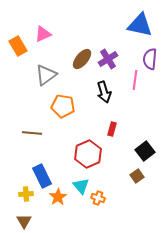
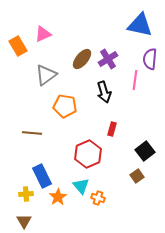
orange pentagon: moved 2 px right
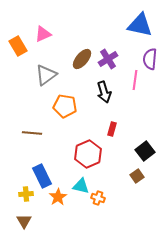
cyan triangle: rotated 36 degrees counterclockwise
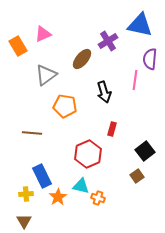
purple cross: moved 18 px up
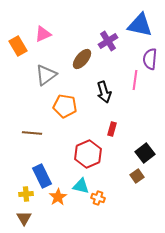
black square: moved 2 px down
brown triangle: moved 3 px up
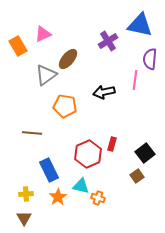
brown ellipse: moved 14 px left
black arrow: rotated 95 degrees clockwise
red rectangle: moved 15 px down
blue rectangle: moved 7 px right, 6 px up
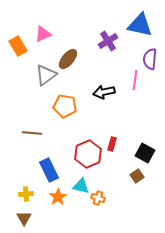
black square: rotated 24 degrees counterclockwise
